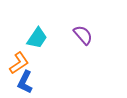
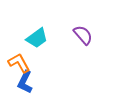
cyan trapezoid: rotated 20 degrees clockwise
orange L-shape: rotated 85 degrees counterclockwise
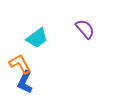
purple semicircle: moved 2 px right, 6 px up
orange L-shape: moved 1 px right, 1 px down
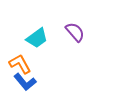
purple semicircle: moved 10 px left, 3 px down
blue L-shape: rotated 65 degrees counterclockwise
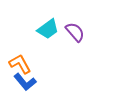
cyan trapezoid: moved 11 px right, 9 px up
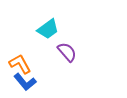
purple semicircle: moved 8 px left, 20 px down
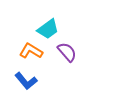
orange L-shape: moved 11 px right, 13 px up; rotated 30 degrees counterclockwise
blue L-shape: moved 1 px right, 1 px up
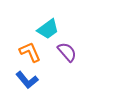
orange L-shape: moved 1 px left, 1 px down; rotated 35 degrees clockwise
blue L-shape: moved 1 px right, 1 px up
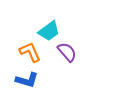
cyan trapezoid: moved 1 px right, 2 px down
blue L-shape: rotated 35 degrees counterclockwise
